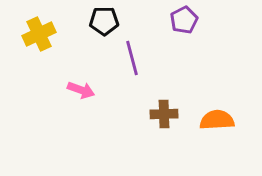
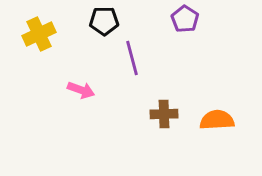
purple pentagon: moved 1 px right, 1 px up; rotated 12 degrees counterclockwise
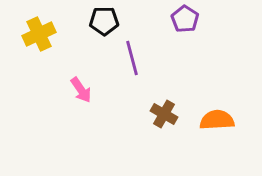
pink arrow: rotated 36 degrees clockwise
brown cross: rotated 32 degrees clockwise
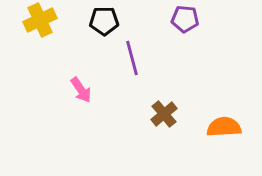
purple pentagon: rotated 28 degrees counterclockwise
yellow cross: moved 1 px right, 14 px up
brown cross: rotated 20 degrees clockwise
orange semicircle: moved 7 px right, 7 px down
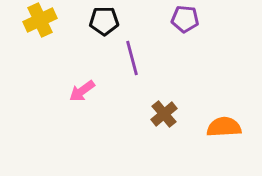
pink arrow: moved 1 px right, 1 px down; rotated 88 degrees clockwise
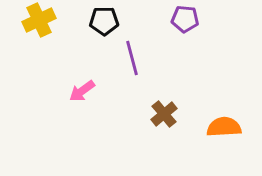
yellow cross: moved 1 px left
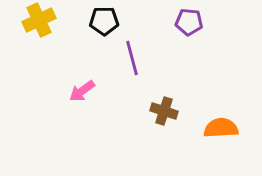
purple pentagon: moved 4 px right, 3 px down
brown cross: moved 3 px up; rotated 32 degrees counterclockwise
orange semicircle: moved 3 px left, 1 px down
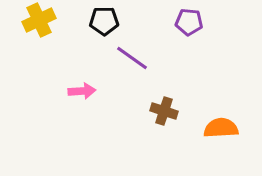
purple line: rotated 40 degrees counterclockwise
pink arrow: rotated 148 degrees counterclockwise
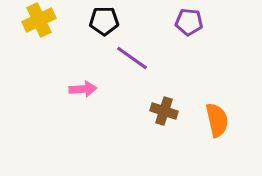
pink arrow: moved 1 px right, 2 px up
orange semicircle: moved 4 px left, 8 px up; rotated 80 degrees clockwise
